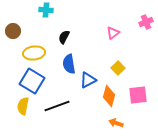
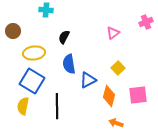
black line: rotated 70 degrees counterclockwise
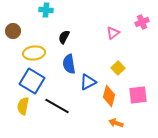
pink cross: moved 4 px left
blue triangle: moved 2 px down
black line: rotated 60 degrees counterclockwise
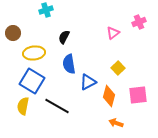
cyan cross: rotated 24 degrees counterclockwise
pink cross: moved 3 px left
brown circle: moved 2 px down
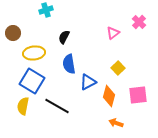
pink cross: rotated 24 degrees counterclockwise
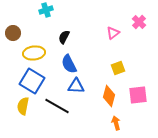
blue semicircle: rotated 18 degrees counterclockwise
yellow square: rotated 24 degrees clockwise
blue triangle: moved 12 px left, 4 px down; rotated 30 degrees clockwise
orange arrow: rotated 56 degrees clockwise
